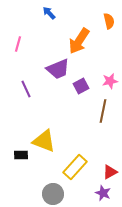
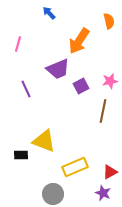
yellow rectangle: rotated 25 degrees clockwise
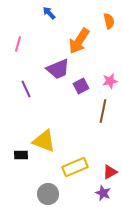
gray circle: moved 5 px left
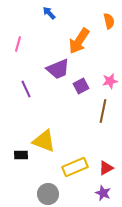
red triangle: moved 4 px left, 4 px up
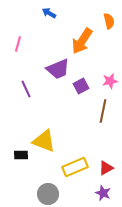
blue arrow: rotated 16 degrees counterclockwise
orange arrow: moved 3 px right
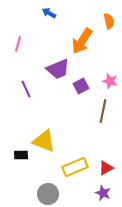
pink star: rotated 28 degrees clockwise
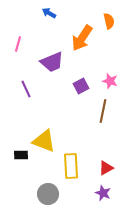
orange arrow: moved 3 px up
purple trapezoid: moved 6 px left, 7 px up
yellow rectangle: moved 4 px left, 1 px up; rotated 70 degrees counterclockwise
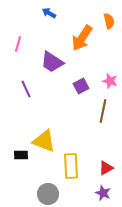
purple trapezoid: rotated 55 degrees clockwise
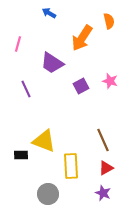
purple trapezoid: moved 1 px down
brown line: moved 29 px down; rotated 35 degrees counterclockwise
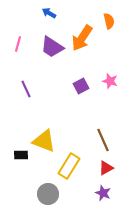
purple trapezoid: moved 16 px up
yellow rectangle: moved 2 px left; rotated 35 degrees clockwise
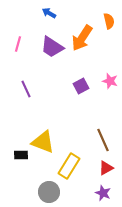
yellow triangle: moved 1 px left, 1 px down
gray circle: moved 1 px right, 2 px up
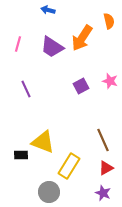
blue arrow: moved 1 px left, 3 px up; rotated 16 degrees counterclockwise
